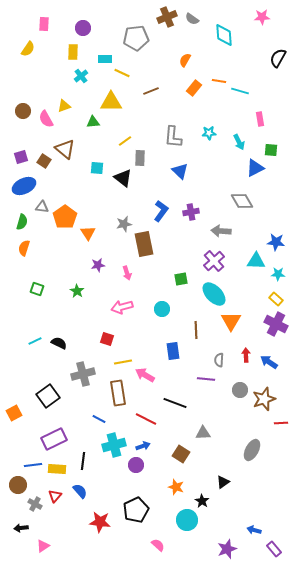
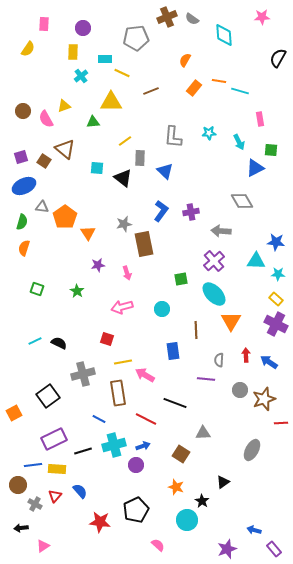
blue triangle at (180, 171): moved 15 px left
black line at (83, 461): moved 10 px up; rotated 66 degrees clockwise
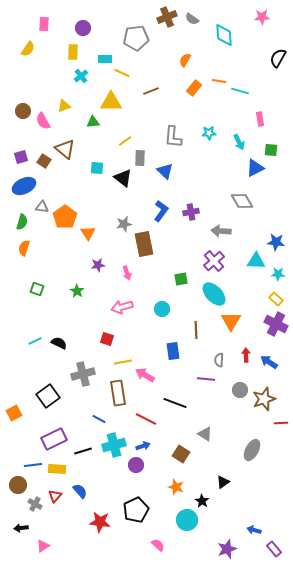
pink semicircle at (46, 119): moved 3 px left, 2 px down
gray triangle at (203, 433): moved 2 px right, 1 px down; rotated 35 degrees clockwise
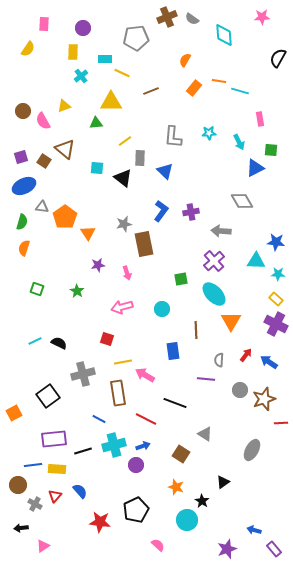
green triangle at (93, 122): moved 3 px right, 1 px down
red arrow at (246, 355): rotated 40 degrees clockwise
purple rectangle at (54, 439): rotated 20 degrees clockwise
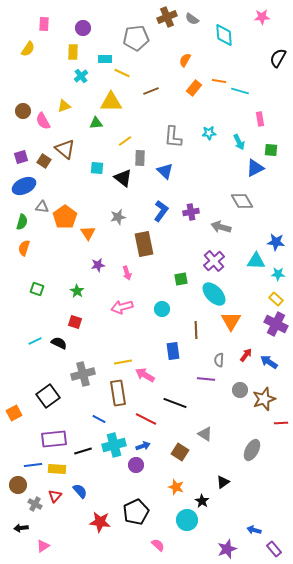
gray star at (124, 224): moved 6 px left, 7 px up
gray arrow at (221, 231): moved 4 px up; rotated 12 degrees clockwise
red square at (107, 339): moved 32 px left, 17 px up
brown square at (181, 454): moved 1 px left, 2 px up
black pentagon at (136, 510): moved 2 px down
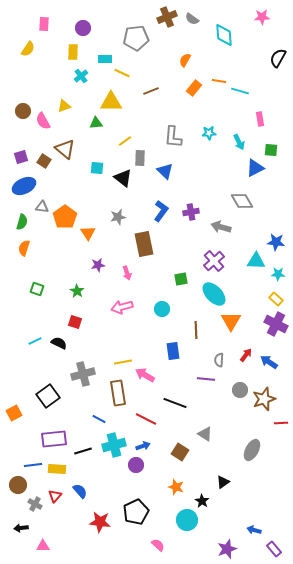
pink triangle at (43, 546): rotated 32 degrees clockwise
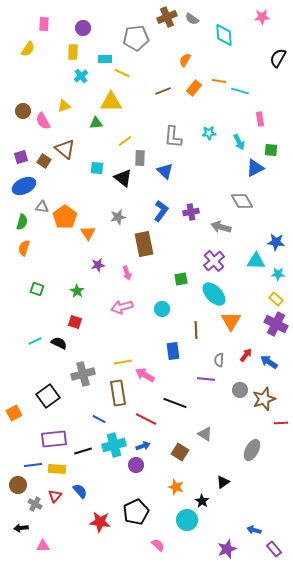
brown line at (151, 91): moved 12 px right
